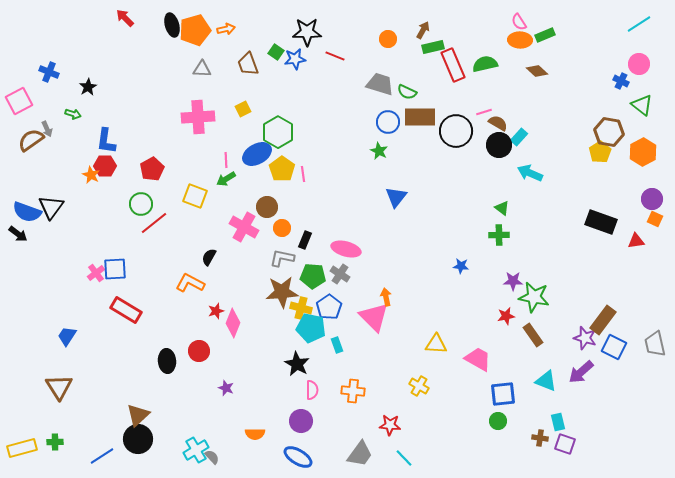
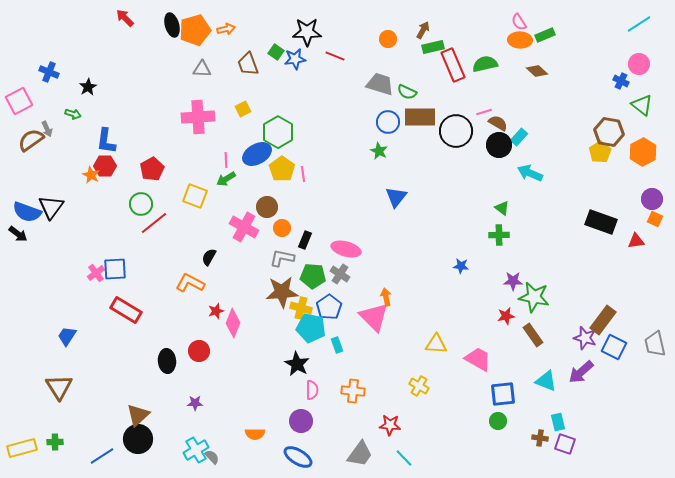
purple star at (226, 388): moved 31 px left, 15 px down; rotated 21 degrees counterclockwise
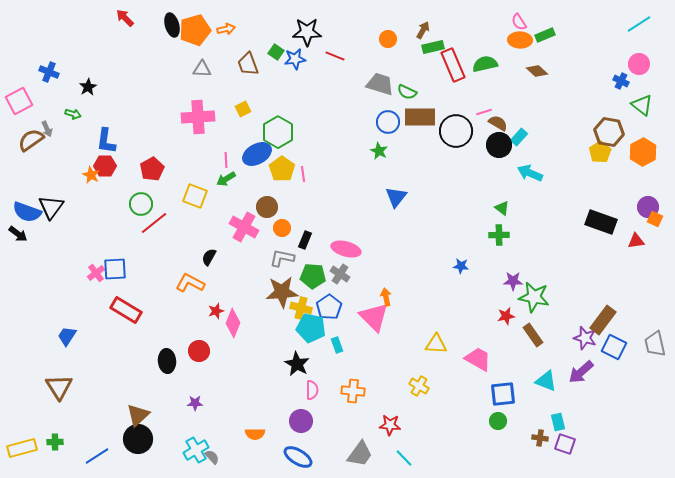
purple circle at (652, 199): moved 4 px left, 8 px down
blue line at (102, 456): moved 5 px left
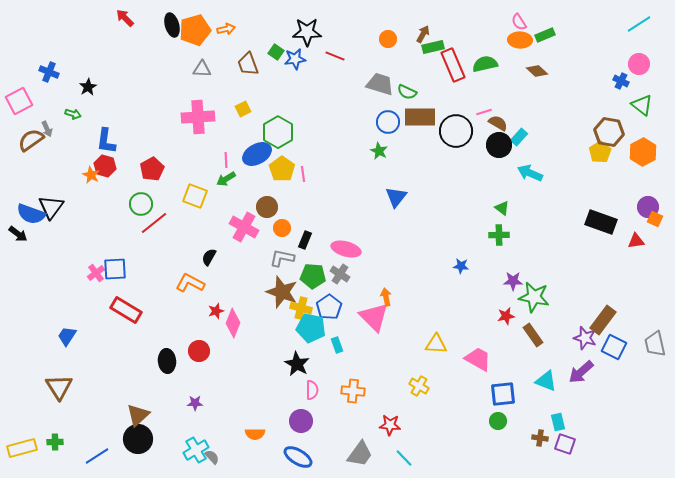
brown arrow at (423, 30): moved 4 px down
red hexagon at (105, 166): rotated 15 degrees clockwise
blue semicircle at (27, 212): moved 4 px right, 2 px down
brown star at (282, 292): rotated 24 degrees clockwise
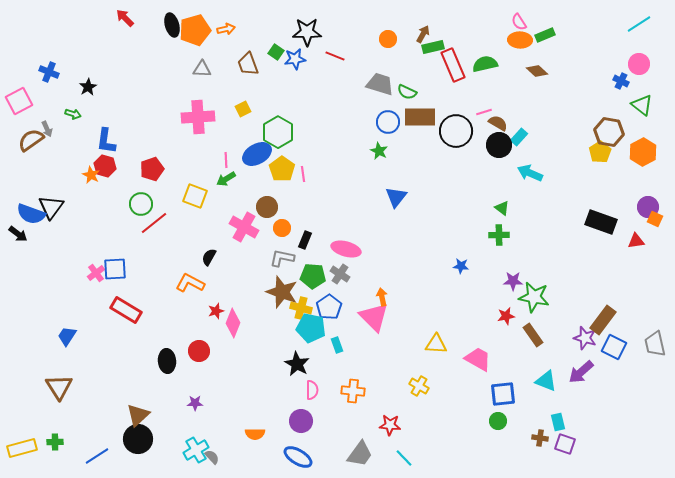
red pentagon at (152, 169): rotated 10 degrees clockwise
orange arrow at (386, 297): moved 4 px left
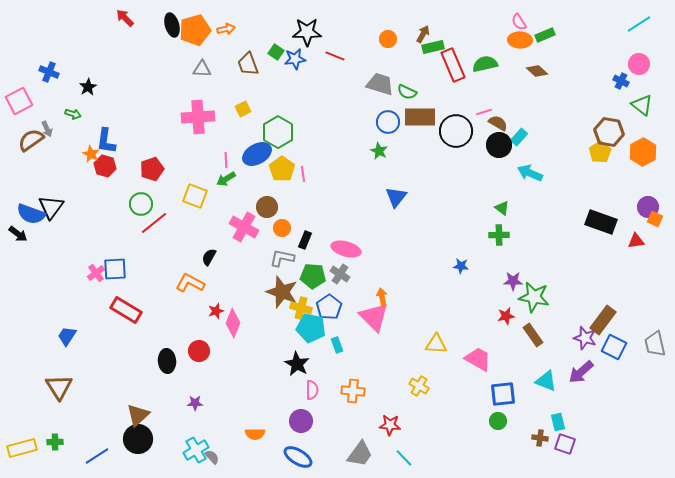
orange star at (91, 175): moved 21 px up
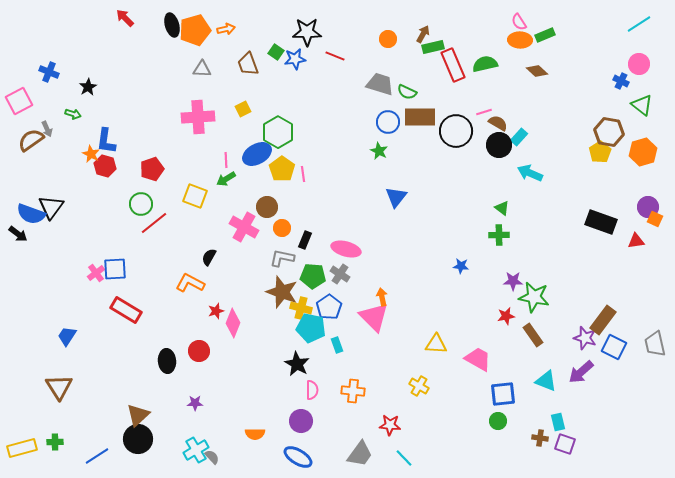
orange hexagon at (643, 152): rotated 12 degrees clockwise
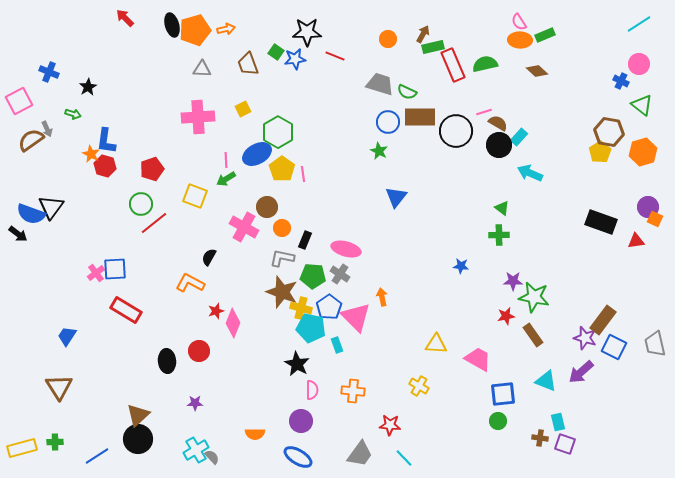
pink triangle at (374, 317): moved 18 px left
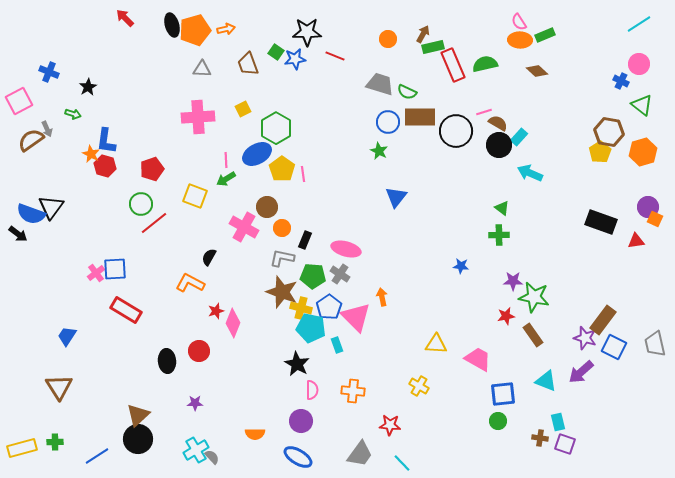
green hexagon at (278, 132): moved 2 px left, 4 px up
cyan line at (404, 458): moved 2 px left, 5 px down
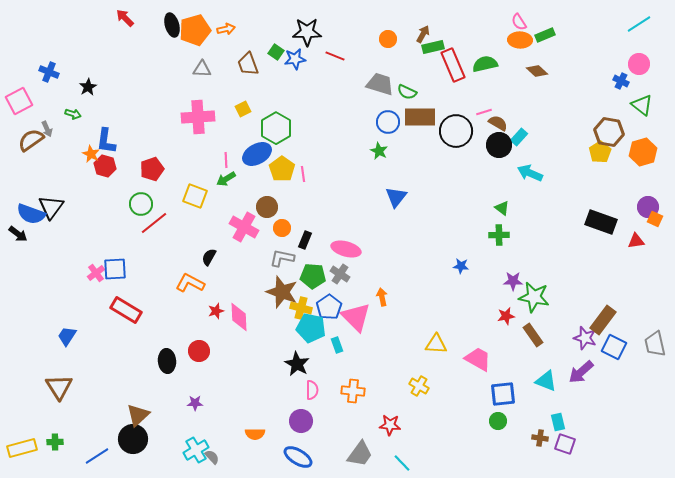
pink diamond at (233, 323): moved 6 px right, 6 px up; rotated 24 degrees counterclockwise
black circle at (138, 439): moved 5 px left
